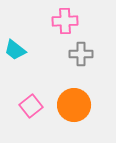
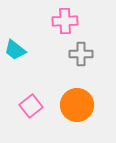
orange circle: moved 3 px right
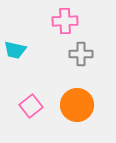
cyan trapezoid: rotated 25 degrees counterclockwise
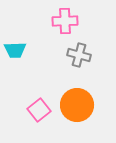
cyan trapezoid: rotated 15 degrees counterclockwise
gray cross: moved 2 px left, 1 px down; rotated 15 degrees clockwise
pink square: moved 8 px right, 4 px down
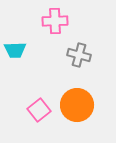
pink cross: moved 10 px left
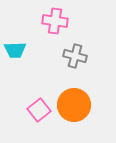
pink cross: rotated 10 degrees clockwise
gray cross: moved 4 px left, 1 px down
orange circle: moved 3 px left
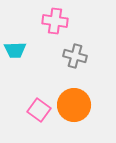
pink square: rotated 15 degrees counterclockwise
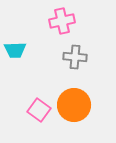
pink cross: moved 7 px right; rotated 20 degrees counterclockwise
gray cross: moved 1 px down; rotated 10 degrees counterclockwise
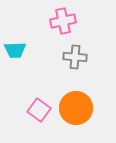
pink cross: moved 1 px right
orange circle: moved 2 px right, 3 px down
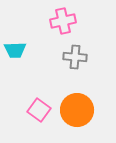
orange circle: moved 1 px right, 2 px down
